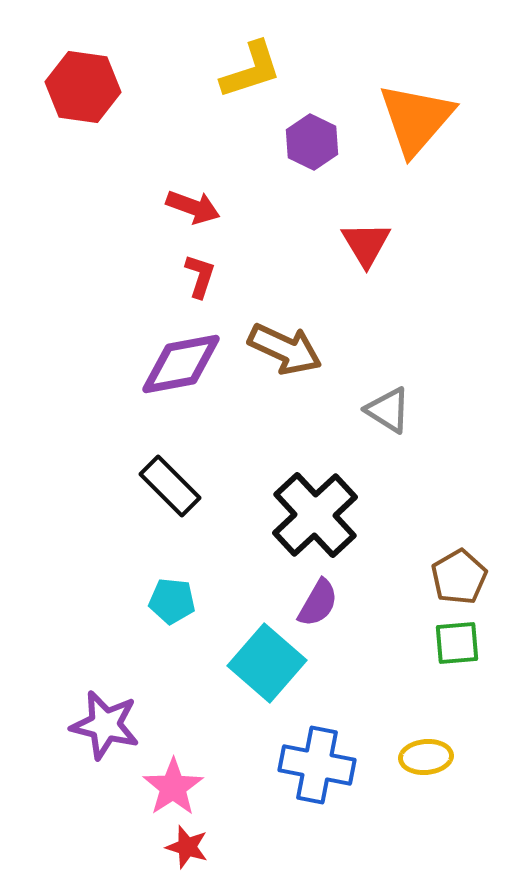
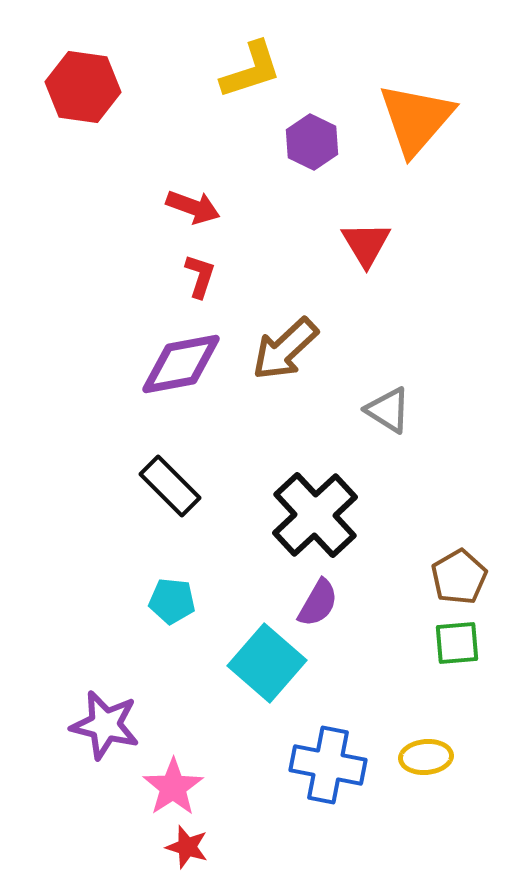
brown arrow: rotated 112 degrees clockwise
blue cross: moved 11 px right
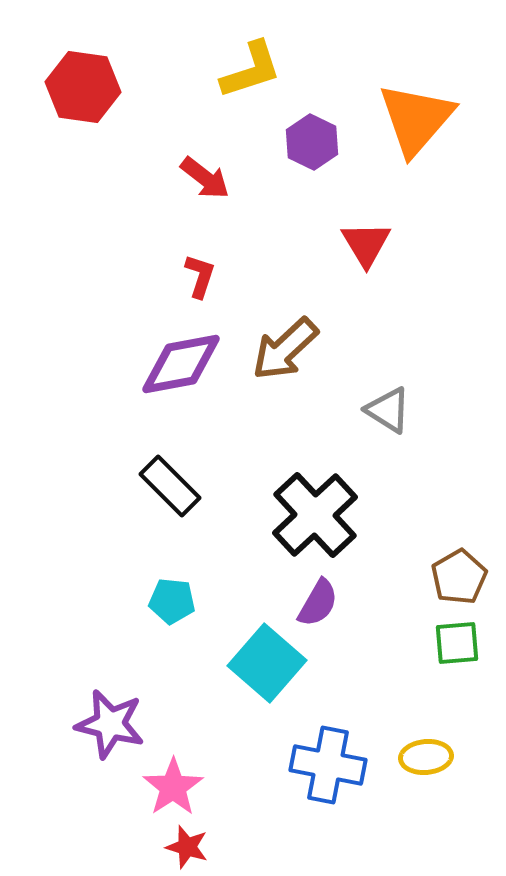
red arrow: moved 12 px right, 29 px up; rotated 18 degrees clockwise
purple star: moved 5 px right, 1 px up
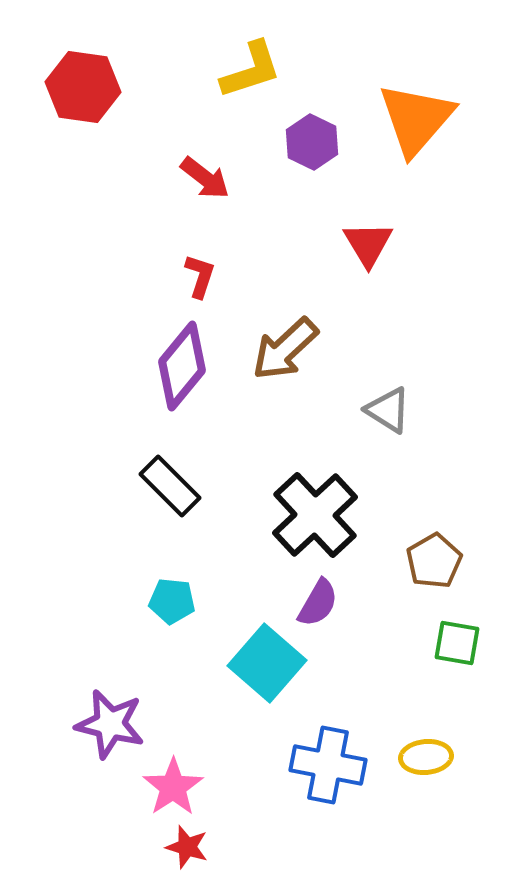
red triangle: moved 2 px right
purple diamond: moved 1 px right, 2 px down; rotated 40 degrees counterclockwise
brown pentagon: moved 25 px left, 16 px up
green square: rotated 15 degrees clockwise
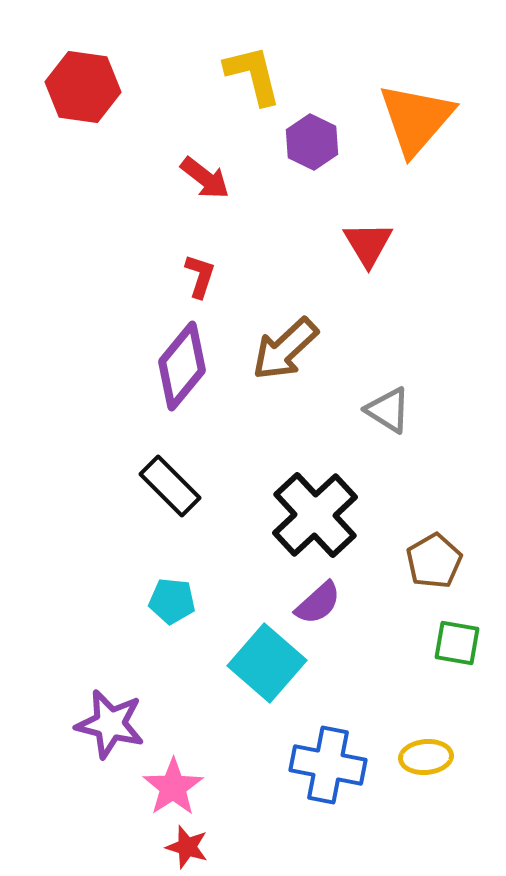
yellow L-shape: moved 2 px right, 5 px down; rotated 86 degrees counterclockwise
purple semicircle: rotated 18 degrees clockwise
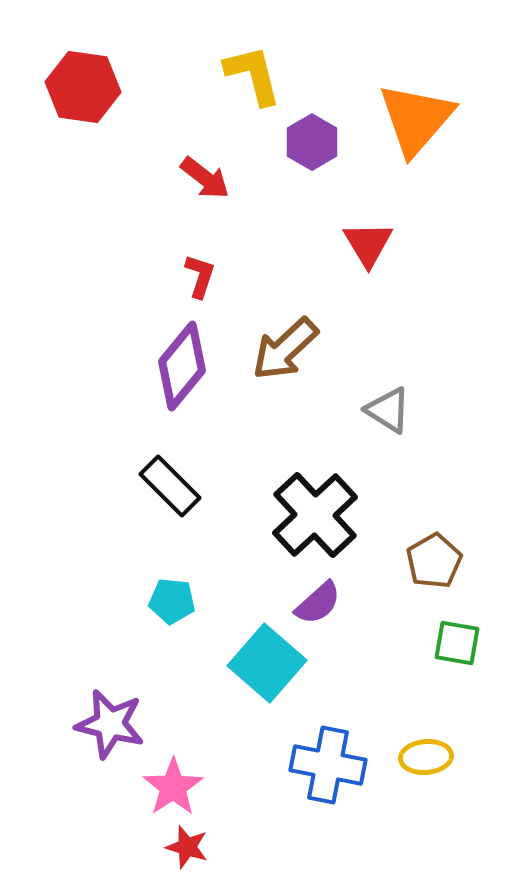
purple hexagon: rotated 4 degrees clockwise
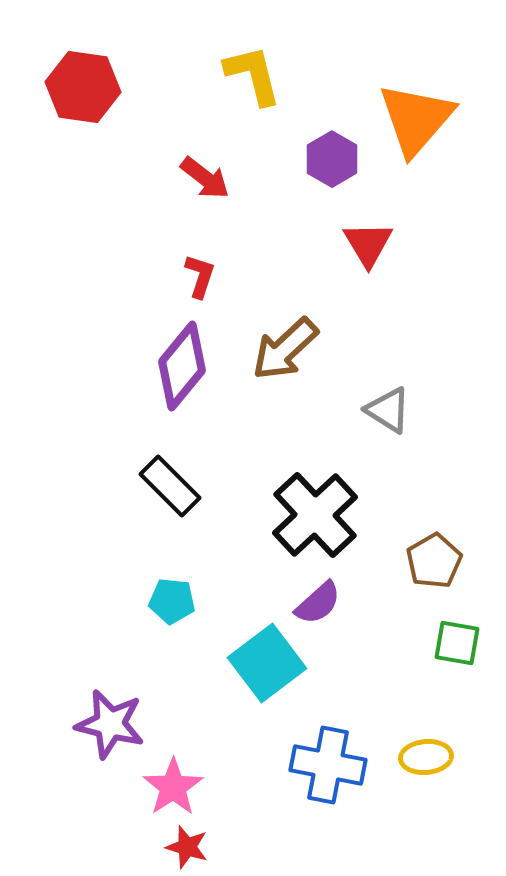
purple hexagon: moved 20 px right, 17 px down
cyan square: rotated 12 degrees clockwise
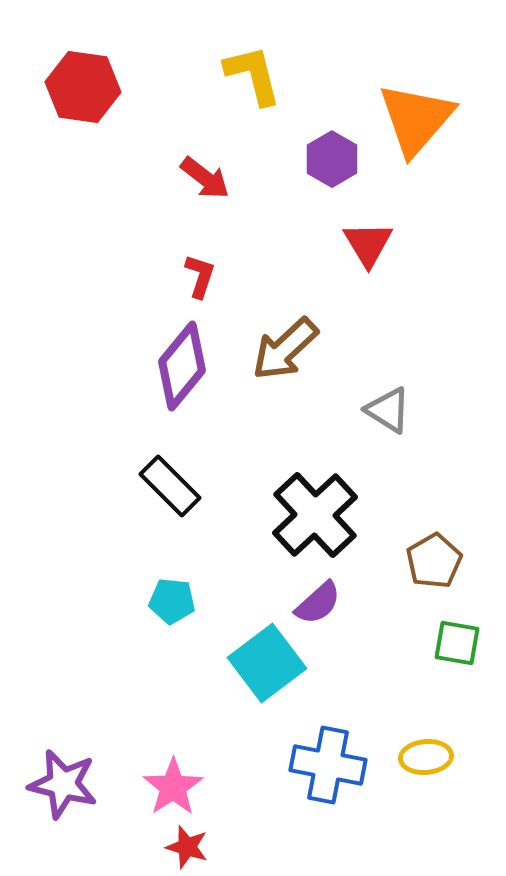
purple star: moved 47 px left, 60 px down
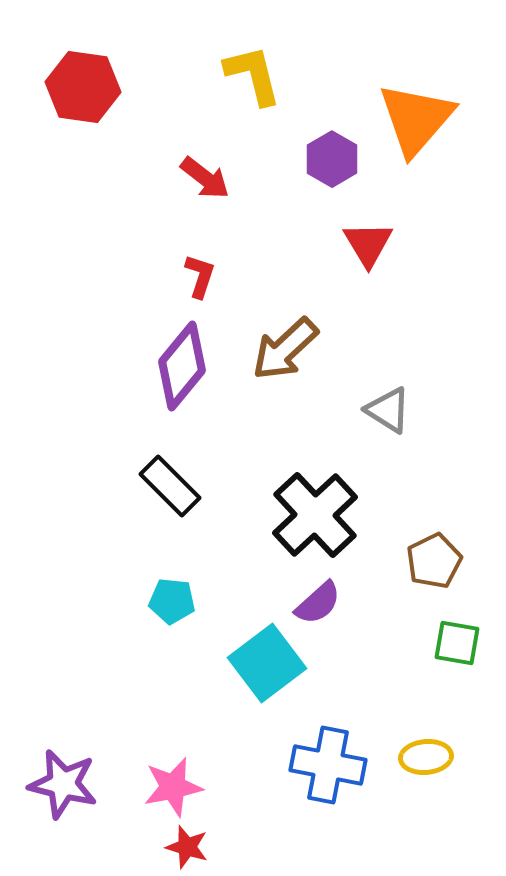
brown pentagon: rotated 4 degrees clockwise
pink star: rotated 22 degrees clockwise
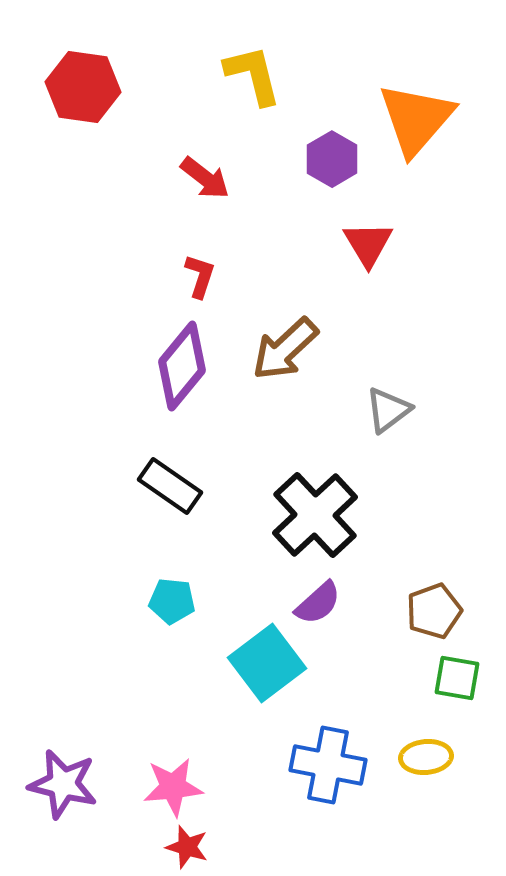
gray triangle: rotated 51 degrees clockwise
black rectangle: rotated 10 degrees counterclockwise
brown pentagon: moved 50 px down; rotated 6 degrees clockwise
green square: moved 35 px down
pink star: rotated 6 degrees clockwise
